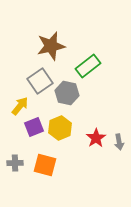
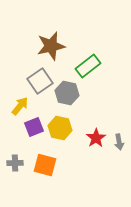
yellow hexagon: rotated 25 degrees counterclockwise
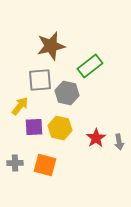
green rectangle: moved 2 px right
gray square: moved 1 px up; rotated 30 degrees clockwise
purple square: rotated 18 degrees clockwise
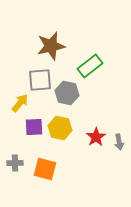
yellow arrow: moved 3 px up
red star: moved 1 px up
orange square: moved 4 px down
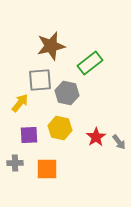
green rectangle: moved 3 px up
purple square: moved 5 px left, 8 px down
gray arrow: rotated 28 degrees counterclockwise
orange square: moved 2 px right; rotated 15 degrees counterclockwise
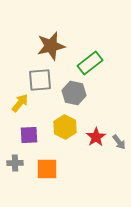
gray hexagon: moved 7 px right
yellow hexagon: moved 5 px right, 1 px up; rotated 15 degrees clockwise
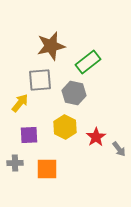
green rectangle: moved 2 px left, 1 px up
gray arrow: moved 7 px down
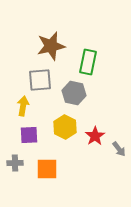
green rectangle: rotated 40 degrees counterclockwise
yellow arrow: moved 3 px right, 3 px down; rotated 30 degrees counterclockwise
red star: moved 1 px left, 1 px up
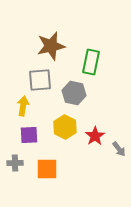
green rectangle: moved 3 px right
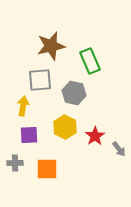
green rectangle: moved 1 px left, 1 px up; rotated 35 degrees counterclockwise
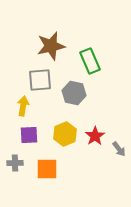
yellow hexagon: moved 7 px down; rotated 10 degrees clockwise
